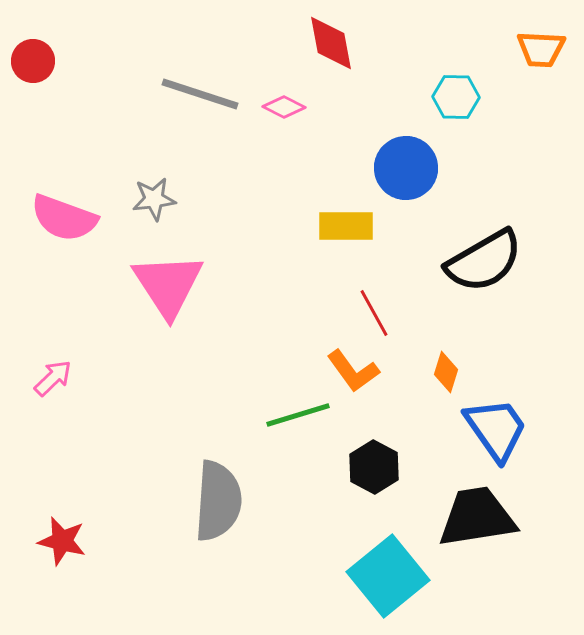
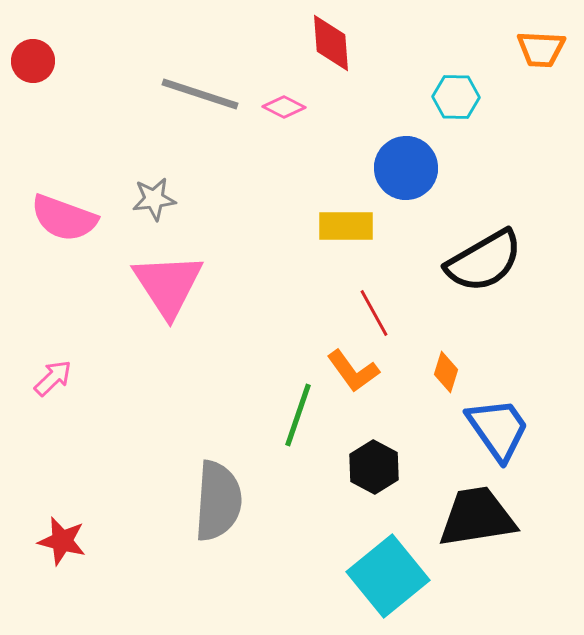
red diamond: rotated 6 degrees clockwise
green line: rotated 54 degrees counterclockwise
blue trapezoid: moved 2 px right
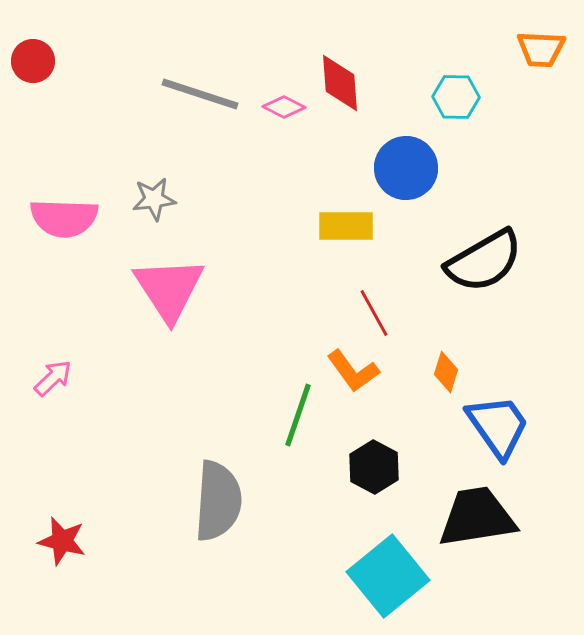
red diamond: moved 9 px right, 40 px down
pink semicircle: rotated 18 degrees counterclockwise
pink triangle: moved 1 px right, 4 px down
blue trapezoid: moved 3 px up
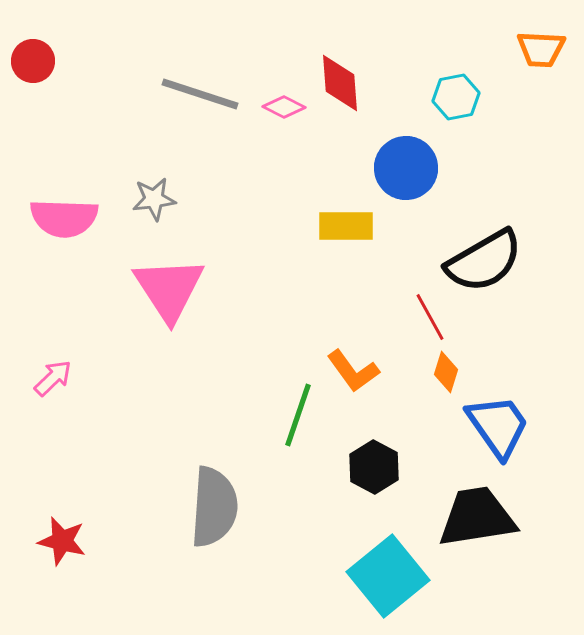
cyan hexagon: rotated 12 degrees counterclockwise
red line: moved 56 px right, 4 px down
gray semicircle: moved 4 px left, 6 px down
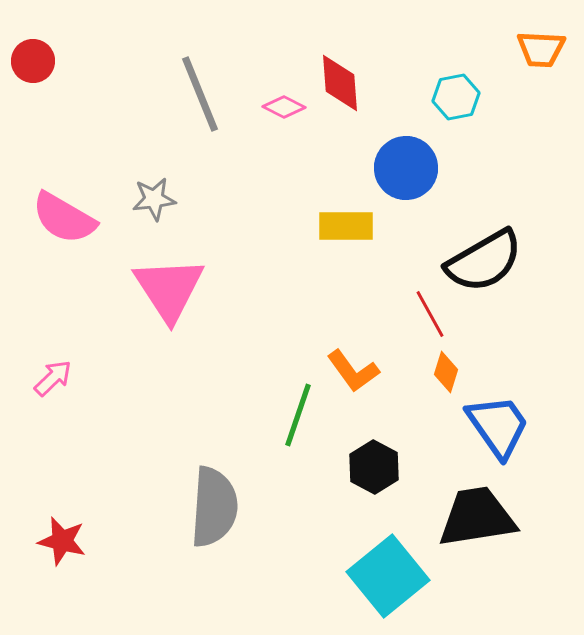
gray line: rotated 50 degrees clockwise
pink semicircle: rotated 28 degrees clockwise
red line: moved 3 px up
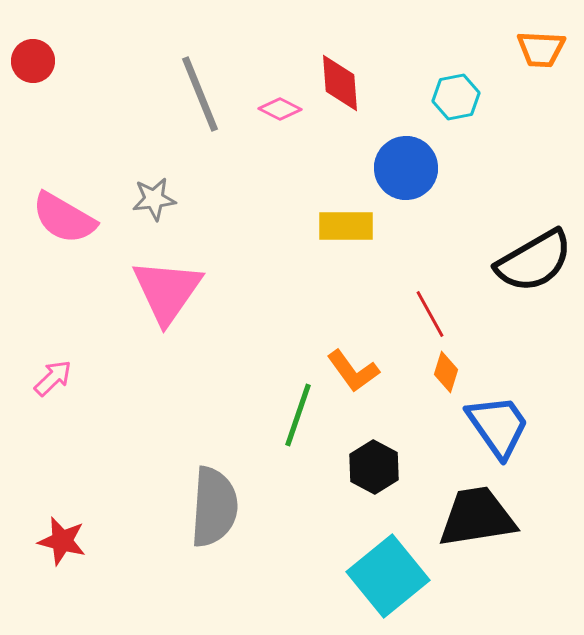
pink diamond: moved 4 px left, 2 px down
black semicircle: moved 50 px right
pink triangle: moved 2 px left, 2 px down; rotated 8 degrees clockwise
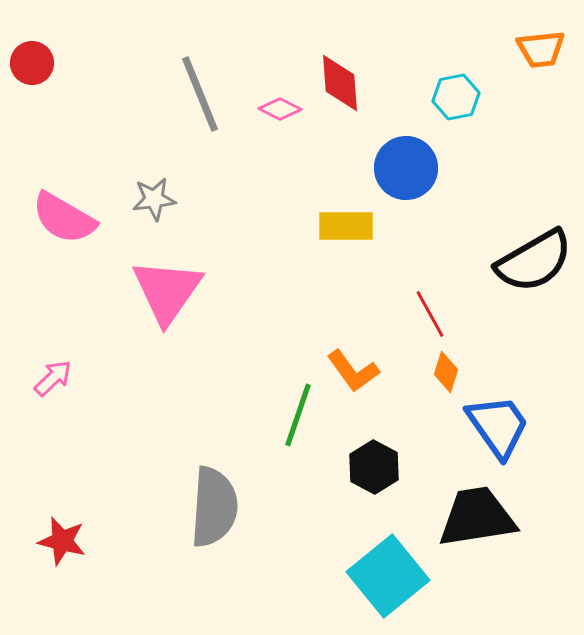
orange trapezoid: rotated 9 degrees counterclockwise
red circle: moved 1 px left, 2 px down
